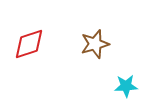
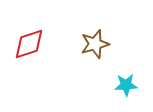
cyan star: moved 1 px up
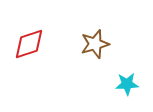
cyan star: moved 1 px right, 1 px up
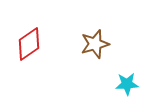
red diamond: rotated 16 degrees counterclockwise
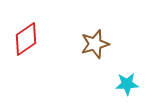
red diamond: moved 3 px left, 5 px up
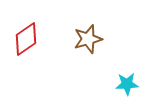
brown star: moved 7 px left, 5 px up
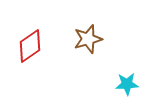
red diamond: moved 4 px right, 7 px down
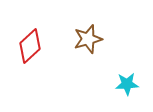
red diamond: rotated 8 degrees counterclockwise
